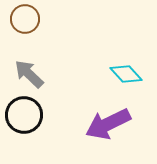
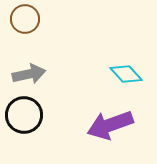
gray arrow: rotated 124 degrees clockwise
purple arrow: moved 2 px right, 1 px down; rotated 6 degrees clockwise
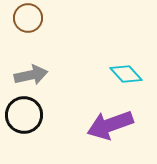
brown circle: moved 3 px right, 1 px up
gray arrow: moved 2 px right, 1 px down
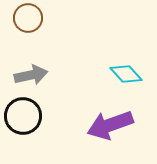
black circle: moved 1 px left, 1 px down
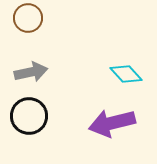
gray arrow: moved 3 px up
black circle: moved 6 px right
purple arrow: moved 2 px right, 2 px up; rotated 6 degrees clockwise
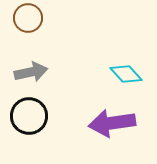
purple arrow: rotated 6 degrees clockwise
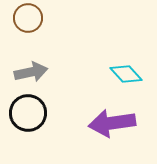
black circle: moved 1 px left, 3 px up
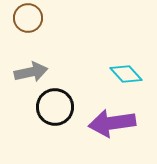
black circle: moved 27 px right, 6 px up
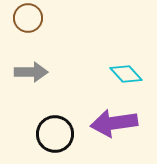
gray arrow: rotated 12 degrees clockwise
black circle: moved 27 px down
purple arrow: moved 2 px right
